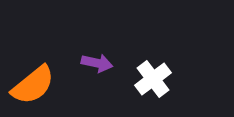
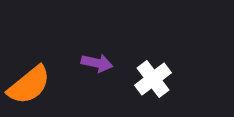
orange semicircle: moved 4 px left
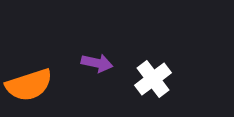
orange semicircle: rotated 21 degrees clockwise
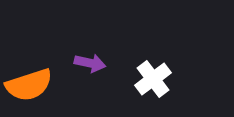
purple arrow: moved 7 px left
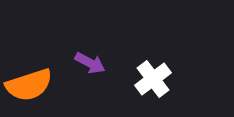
purple arrow: rotated 16 degrees clockwise
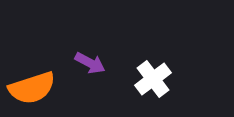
orange semicircle: moved 3 px right, 3 px down
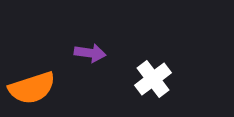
purple arrow: moved 10 px up; rotated 20 degrees counterclockwise
